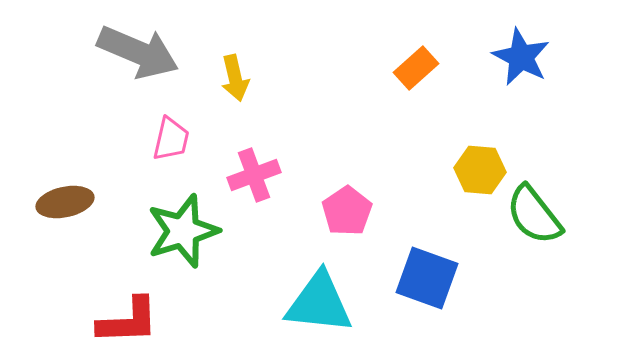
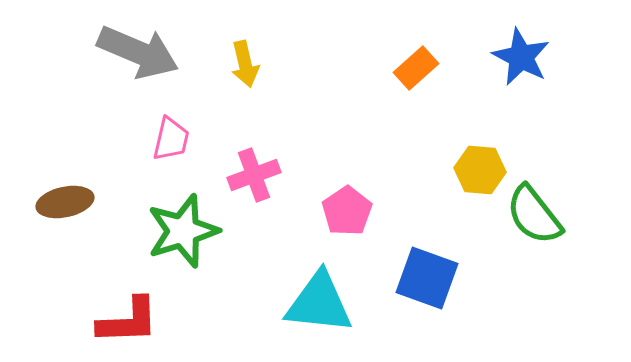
yellow arrow: moved 10 px right, 14 px up
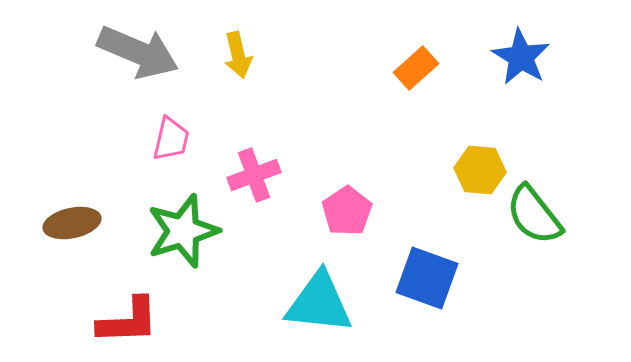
blue star: rotated 4 degrees clockwise
yellow arrow: moved 7 px left, 9 px up
brown ellipse: moved 7 px right, 21 px down
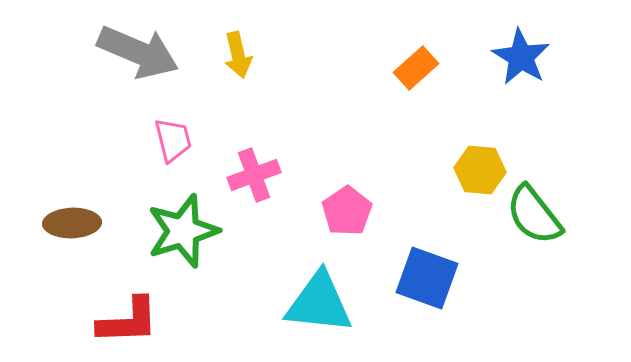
pink trapezoid: moved 2 px right, 1 px down; rotated 27 degrees counterclockwise
brown ellipse: rotated 10 degrees clockwise
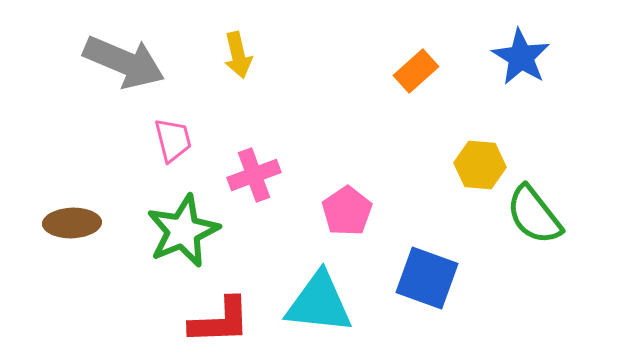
gray arrow: moved 14 px left, 10 px down
orange rectangle: moved 3 px down
yellow hexagon: moved 5 px up
green star: rotated 6 degrees counterclockwise
red L-shape: moved 92 px right
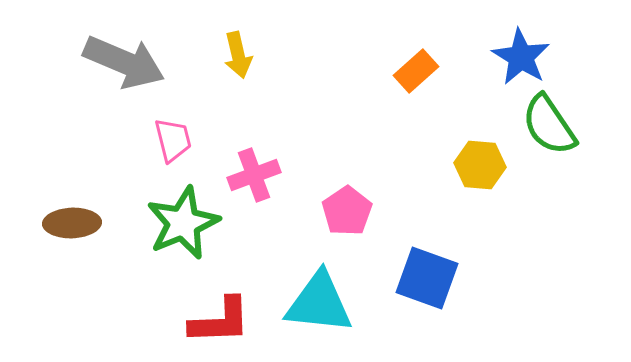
green semicircle: moved 15 px right, 90 px up; rotated 4 degrees clockwise
green star: moved 8 px up
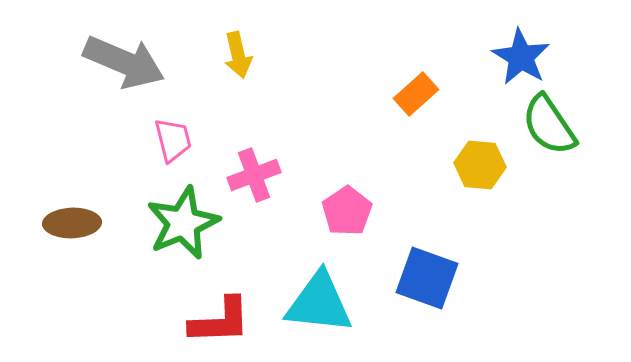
orange rectangle: moved 23 px down
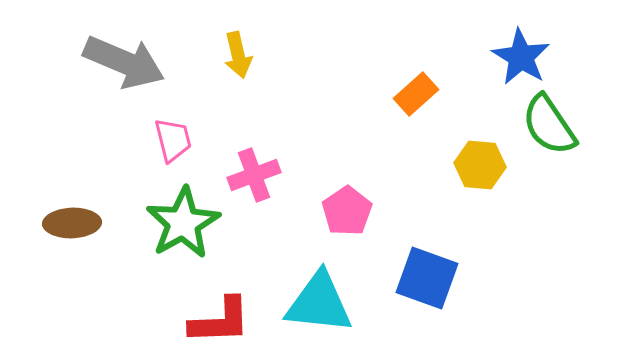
green star: rotated 6 degrees counterclockwise
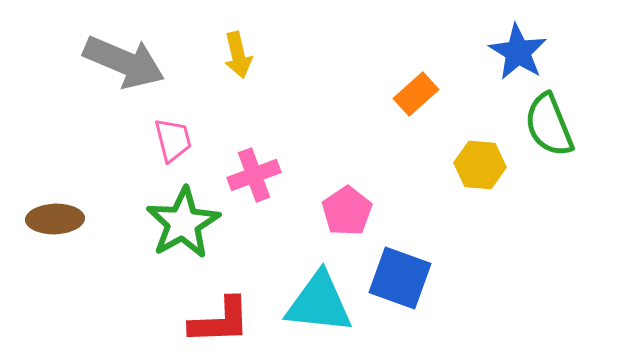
blue star: moved 3 px left, 5 px up
green semicircle: rotated 12 degrees clockwise
brown ellipse: moved 17 px left, 4 px up
blue square: moved 27 px left
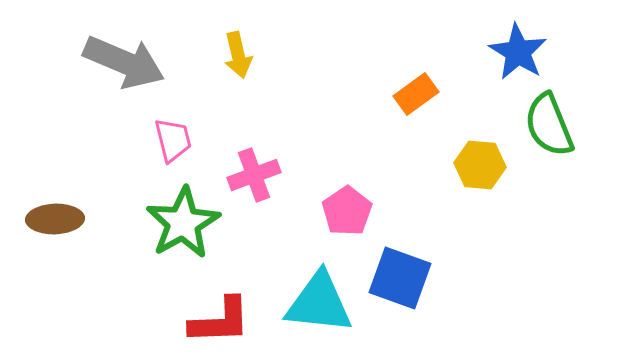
orange rectangle: rotated 6 degrees clockwise
